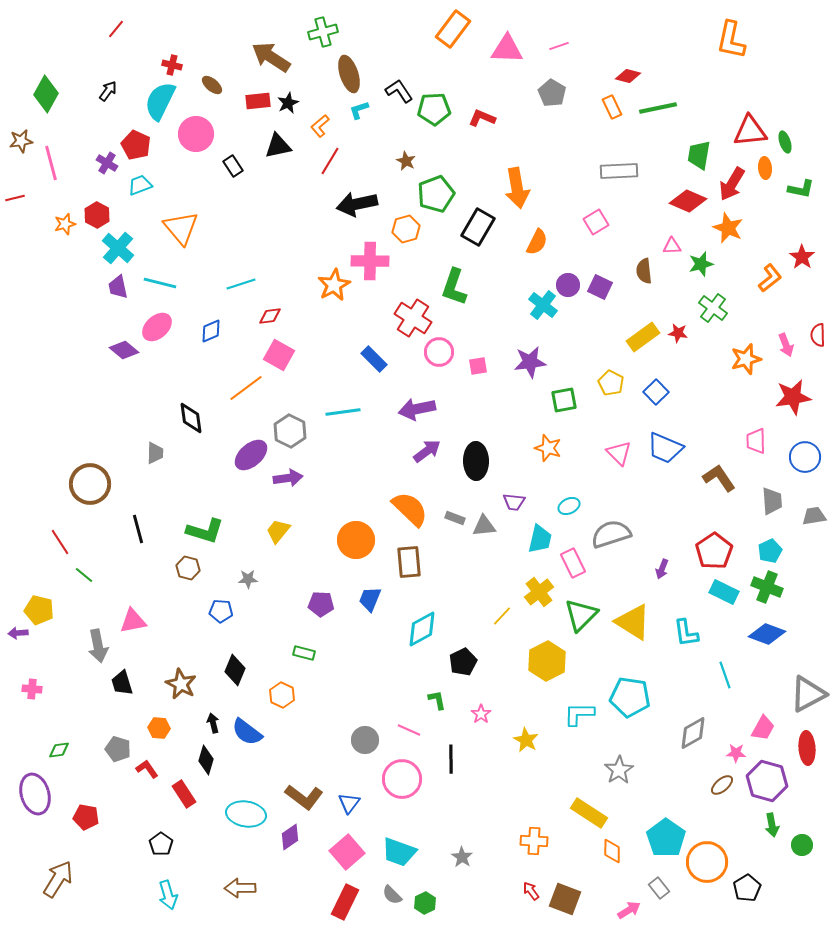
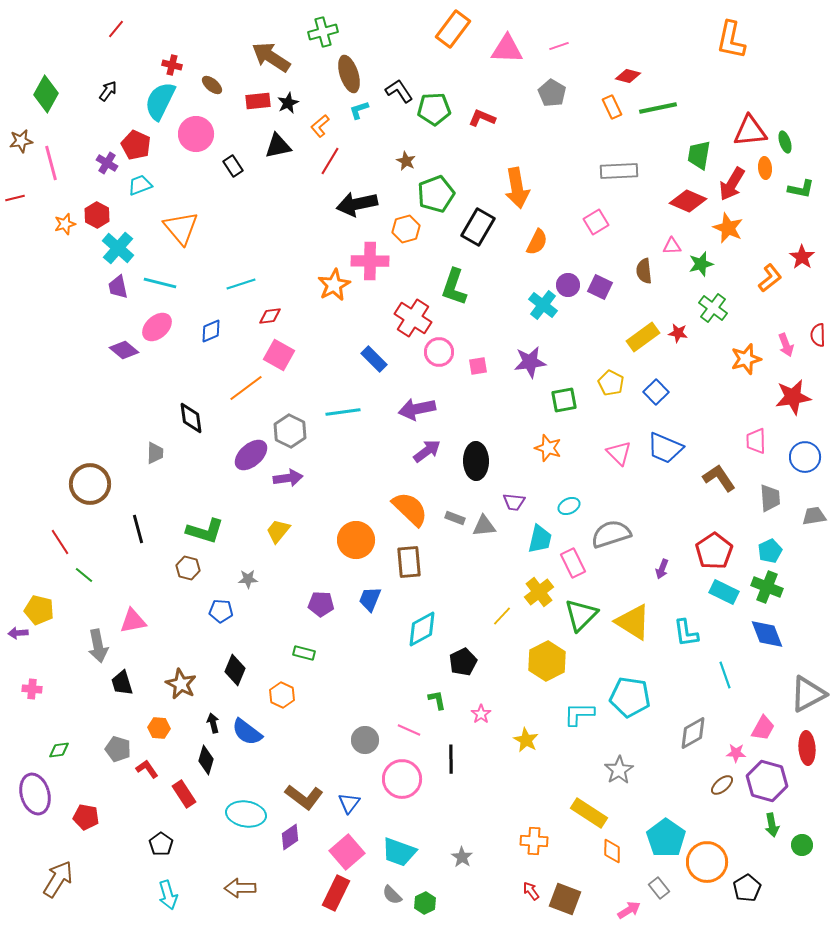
gray trapezoid at (772, 501): moved 2 px left, 3 px up
blue diamond at (767, 634): rotated 48 degrees clockwise
red rectangle at (345, 902): moved 9 px left, 9 px up
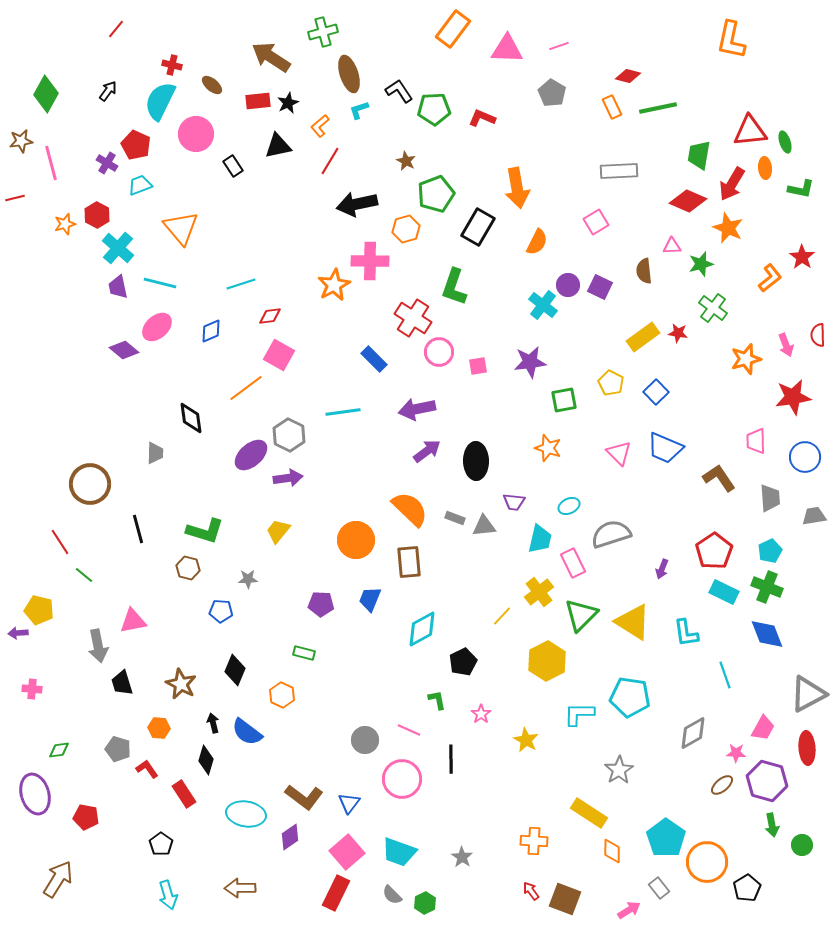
gray hexagon at (290, 431): moved 1 px left, 4 px down
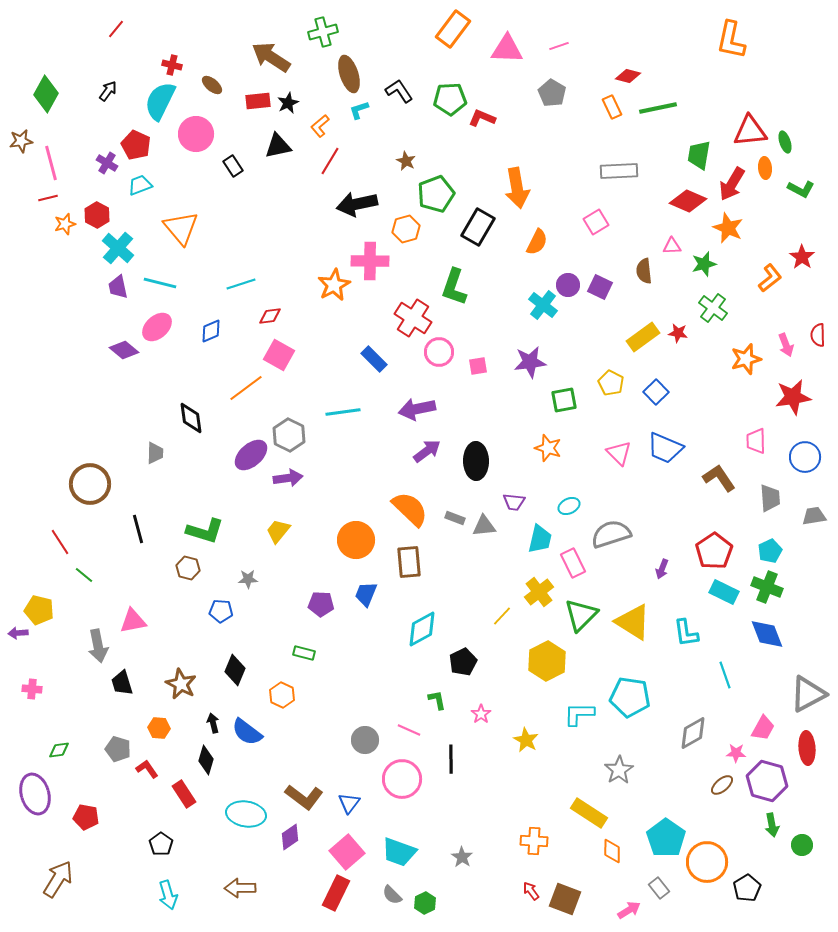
green pentagon at (434, 109): moved 16 px right, 10 px up
green L-shape at (801, 189): rotated 16 degrees clockwise
red line at (15, 198): moved 33 px right
green star at (701, 264): moved 3 px right
blue trapezoid at (370, 599): moved 4 px left, 5 px up
